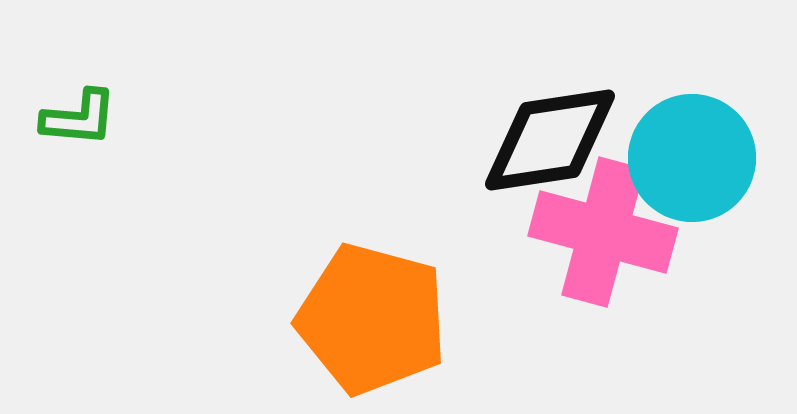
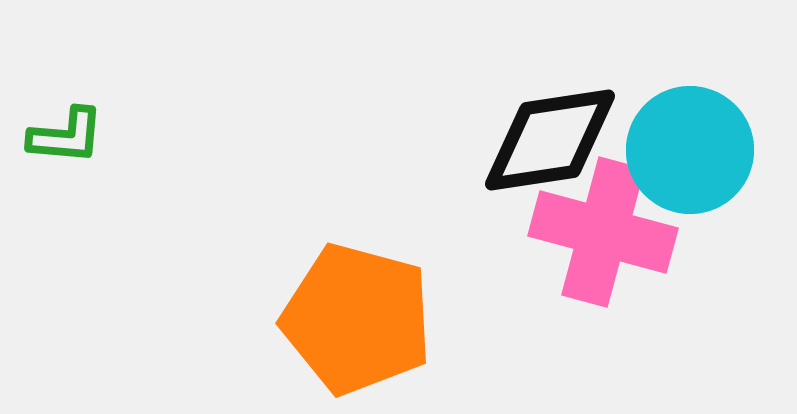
green L-shape: moved 13 px left, 18 px down
cyan circle: moved 2 px left, 8 px up
orange pentagon: moved 15 px left
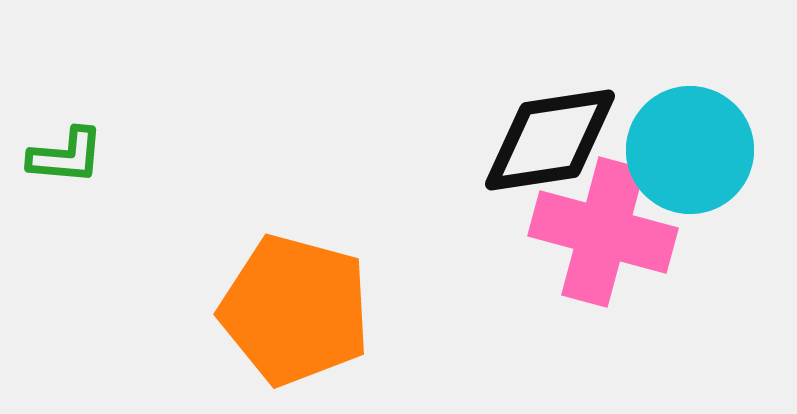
green L-shape: moved 20 px down
orange pentagon: moved 62 px left, 9 px up
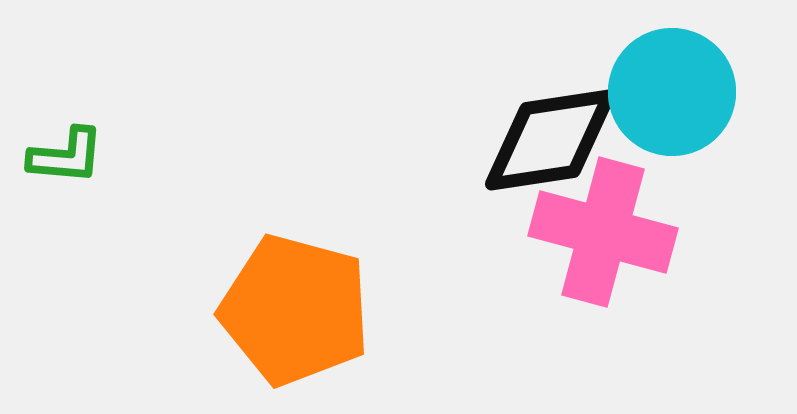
cyan circle: moved 18 px left, 58 px up
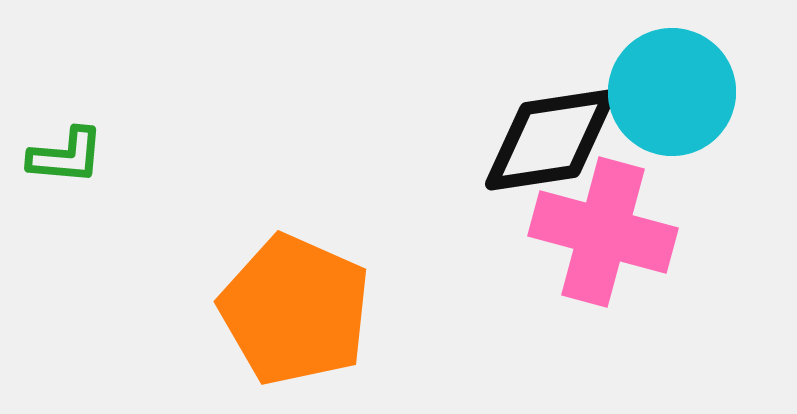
orange pentagon: rotated 9 degrees clockwise
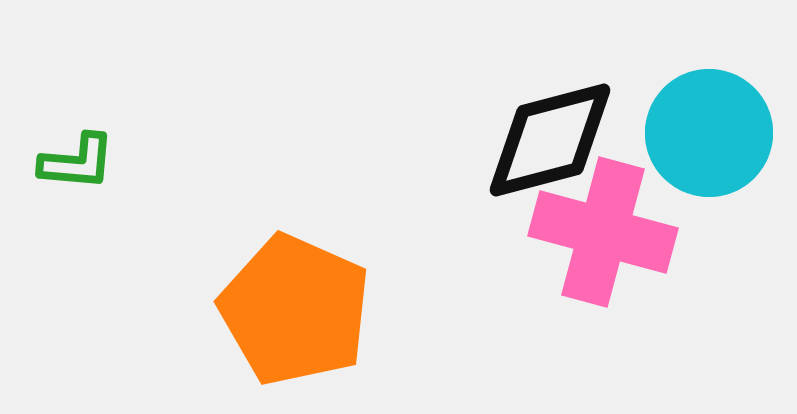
cyan circle: moved 37 px right, 41 px down
black diamond: rotated 6 degrees counterclockwise
green L-shape: moved 11 px right, 6 px down
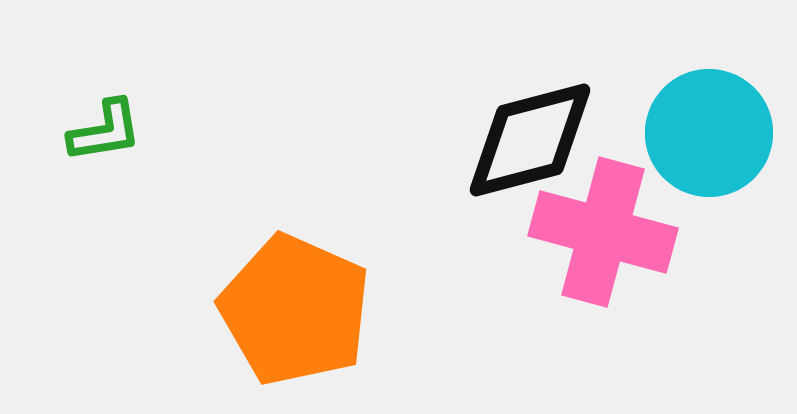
black diamond: moved 20 px left
green L-shape: moved 28 px right, 31 px up; rotated 14 degrees counterclockwise
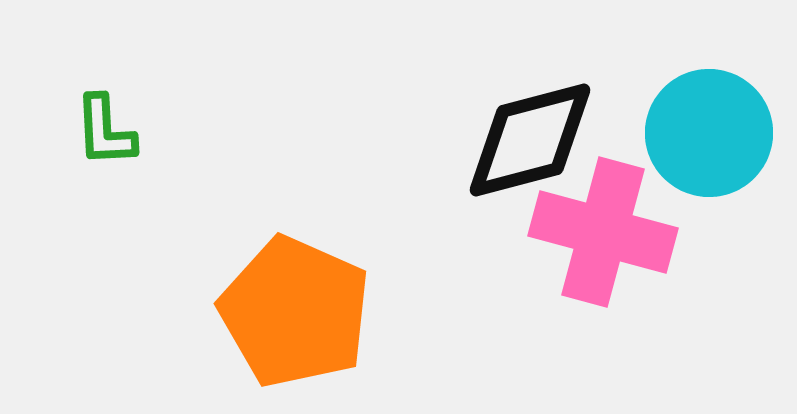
green L-shape: rotated 96 degrees clockwise
orange pentagon: moved 2 px down
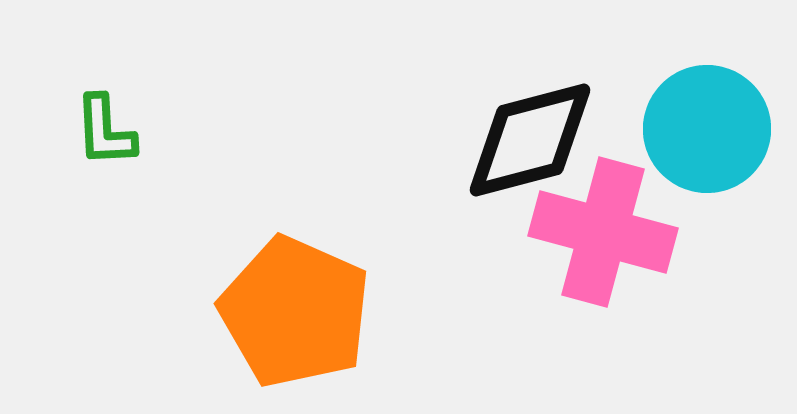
cyan circle: moved 2 px left, 4 px up
